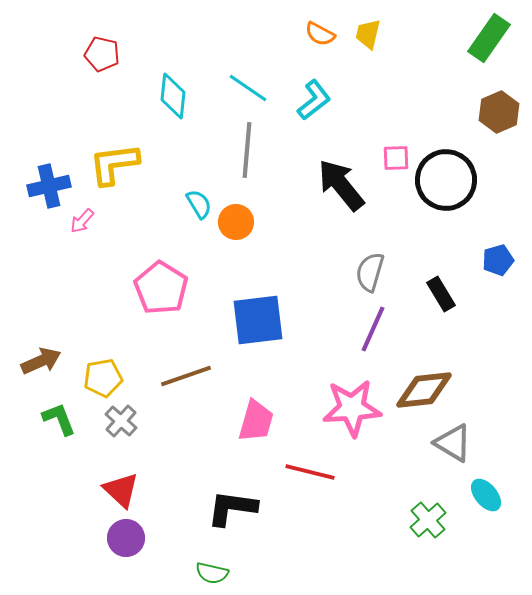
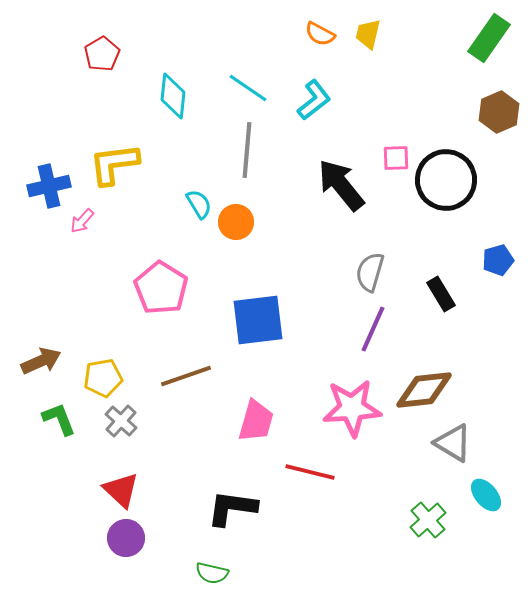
red pentagon: rotated 28 degrees clockwise
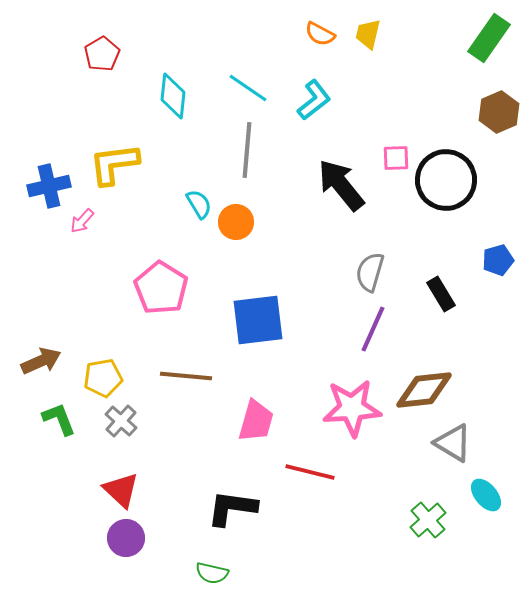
brown line: rotated 24 degrees clockwise
